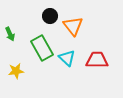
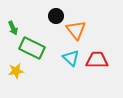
black circle: moved 6 px right
orange triangle: moved 3 px right, 4 px down
green arrow: moved 3 px right, 6 px up
green rectangle: moved 10 px left; rotated 35 degrees counterclockwise
cyan triangle: moved 4 px right
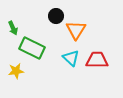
orange triangle: rotated 10 degrees clockwise
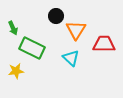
red trapezoid: moved 7 px right, 16 px up
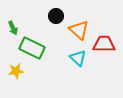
orange triangle: moved 3 px right; rotated 20 degrees counterclockwise
cyan triangle: moved 7 px right
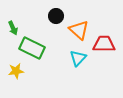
cyan triangle: rotated 30 degrees clockwise
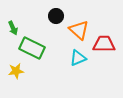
cyan triangle: rotated 24 degrees clockwise
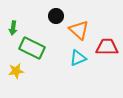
green arrow: rotated 32 degrees clockwise
red trapezoid: moved 3 px right, 3 px down
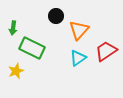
orange triangle: rotated 30 degrees clockwise
red trapezoid: moved 1 px left, 4 px down; rotated 35 degrees counterclockwise
cyan triangle: rotated 12 degrees counterclockwise
yellow star: rotated 14 degrees counterclockwise
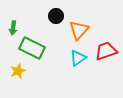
red trapezoid: rotated 15 degrees clockwise
yellow star: moved 2 px right
